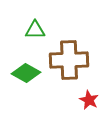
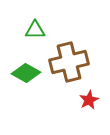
brown cross: moved 2 px down; rotated 12 degrees counterclockwise
red star: rotated 18 degrees clockwise
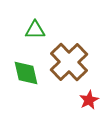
brown cross: rotated 30 degrees counterclockwise
green diamond: rotated 48 degrees clockwise
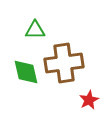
brown cross: moved 5 px left, 1 px down; rotated 36 degrees clockwise
green diamond: moved 1 px up
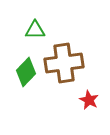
green diamond: rotated 56 degrees clockwise
red star: rotated 18 degrees counterclockwise
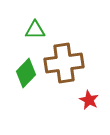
green diamond: moved 1 px down
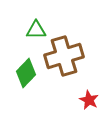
green triangle: moved 1 px right
brown cross: moved 7 px up; rotated 9 degrees counterclockwise
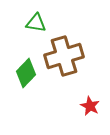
green triangle: moved 7 px up; rotated 10 degrees clockwise
red star: moved 1 px right, 6 px down
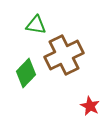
green triangle: moved 2 px down
brown cross: moved 1 px up; rotated 9 degrees counterclockwise
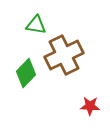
red star: rotated 24 degrees counterclockwise
